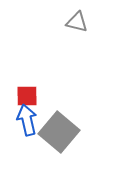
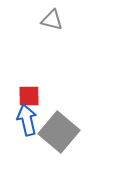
gray triangle: moved 25 px left, 2 px up
red square: moved 2 px right
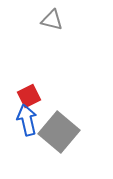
red square: rotated 25 degrees counterclockwise
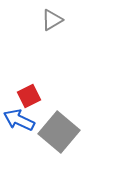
gray triangle: rotated 45 degrees counterclockwise
blue arrow: moved 8 px left; rotated 52 degrees counterclockwise
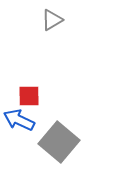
red square: rotated 25 degrees clockwise
gray square: moved 10 px down
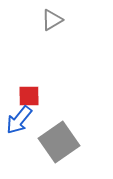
blue arrow: rotated 76 degrees counterclockwise
gray square: rotated 15 degrees clockwise
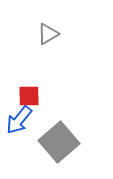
gray triangle: moved 4 px left, 14 px down
gray square: rotated 6 degrees counterclockwise
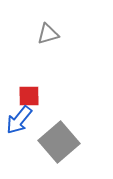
gray triangle: rotated 15 degrees clockwise
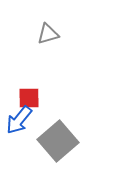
red square: moved 2 px down
gray square: moved 1 px left, 1 px up
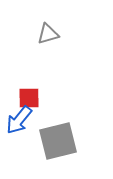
gray square: rotated 27 degrees clockwise
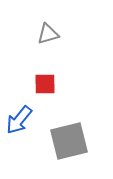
red square: moved 16 px right, 14 px up
gray square: moved 11 px right
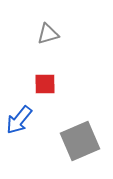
gray square: moved 11 px right; rotated 9 degrees counterclockwise
